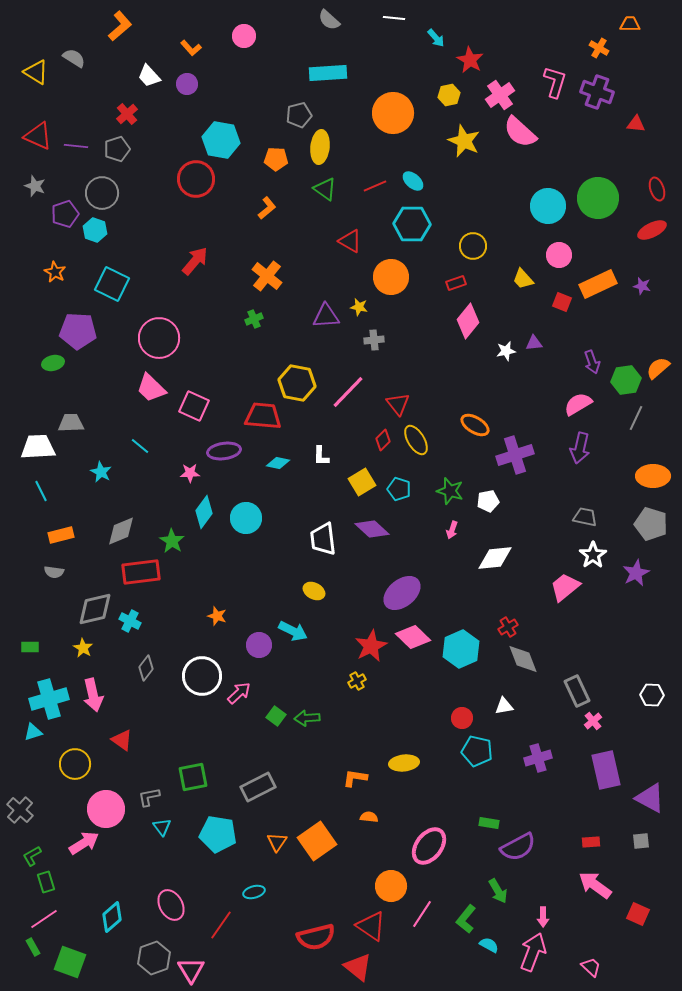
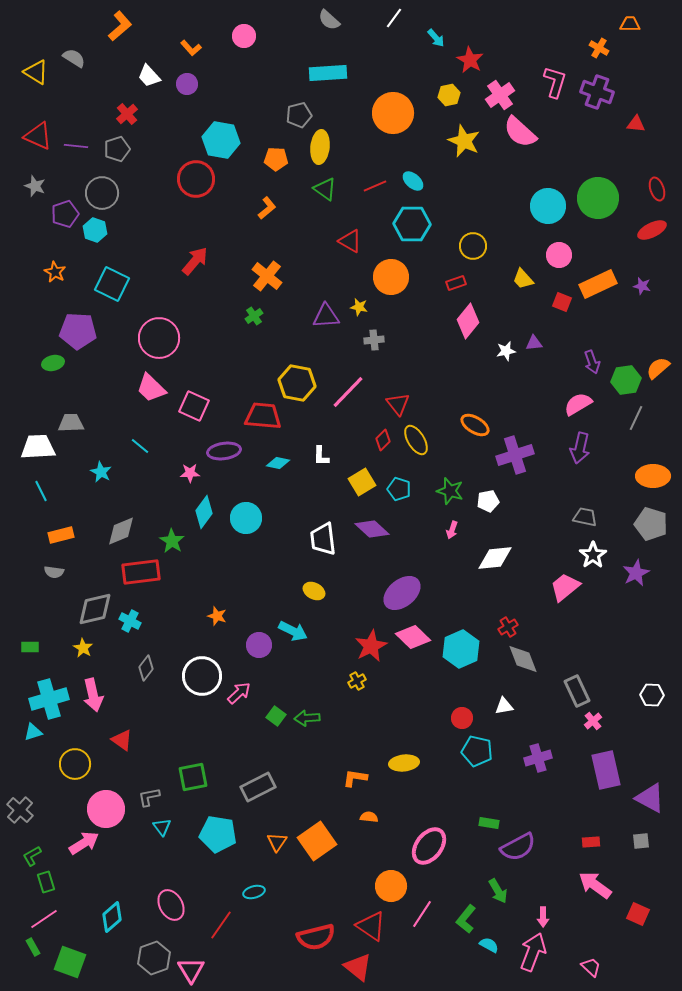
white line at (394, 18): rotated 60 degrees counterclockwise
green cross at (254, 319): moved 3 px up; rotated 12 degrees counterclockwise
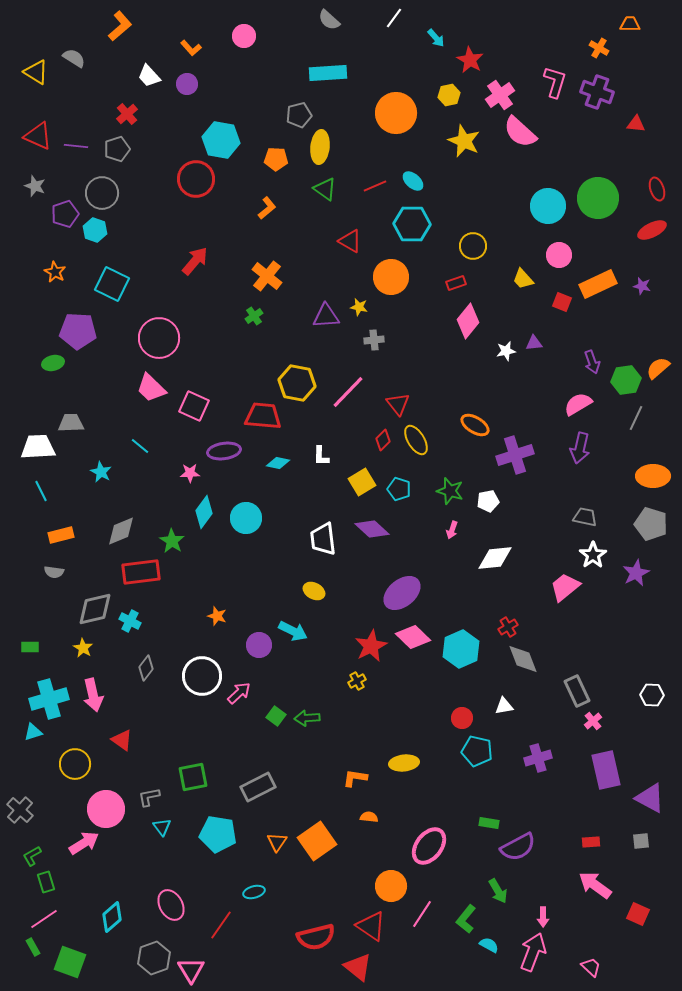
orange circle at (393, 113): moved 3 px right
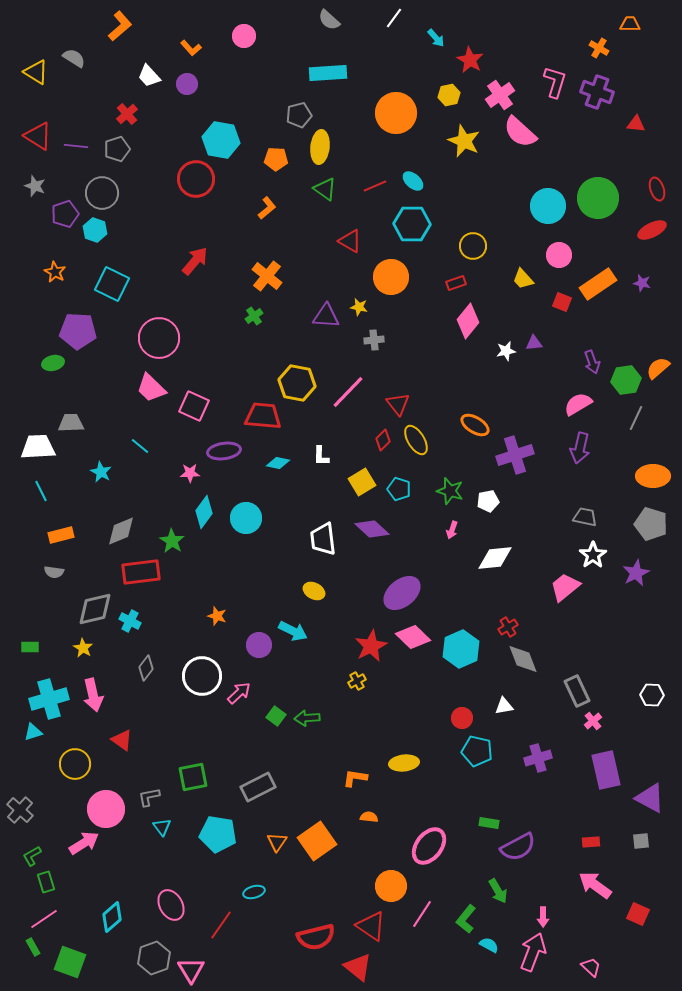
red triangle at (38, 136): rotated 8 degrees clockwise
orange rectangle at (598, 284): rotated 9 degrees counterclockwise
purple star at (642, 286): moved 3 px up
purple triangle at (326, 316): rotated 8 degrees clockwise
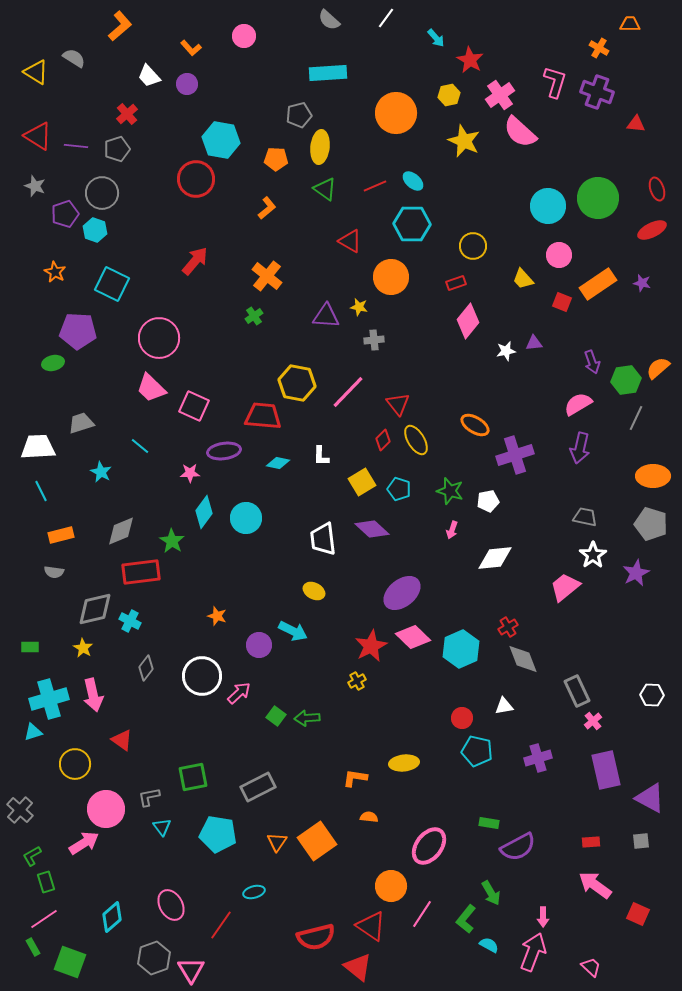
white line at (394, 18): moved 8 px left
gray trapezoid at (71, 423): moved 10 px right; rotated 16 degrees counterclockwise
green arrow at (498, 891): moved 7 px left, 2 px down
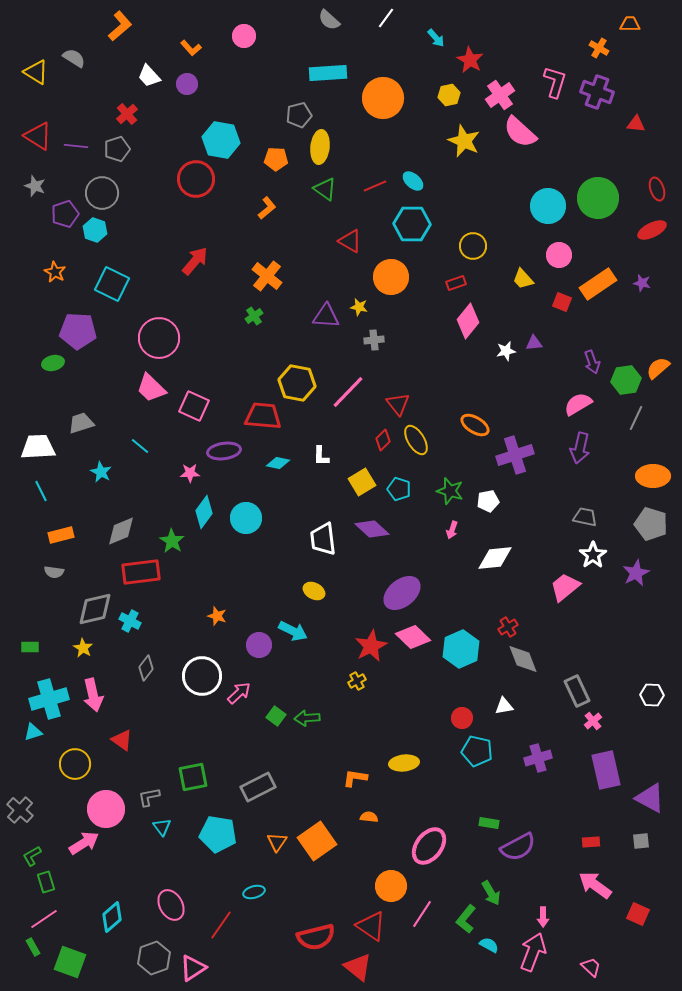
orange circle at (396, 113): moved 13 px left, 15 px up
pink triangle at (191, 970): moved 2 px right, 2 px up; rotated 28 degrees clockwise
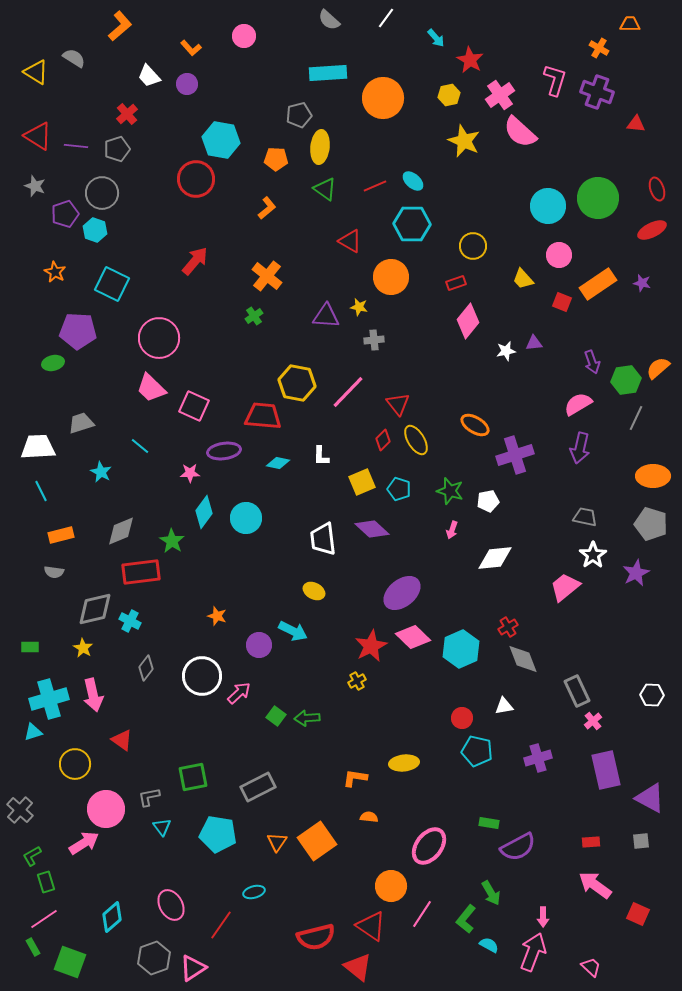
pink L-shape at (555, 82): moved 2 px up
yellow square at (362, 482): rotated 8 degrees clockwise
